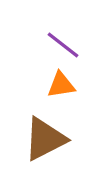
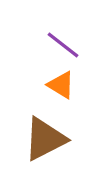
orange triangle: rotated 40 degrees clockwise
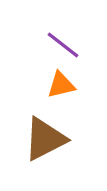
orange triangle: rotated 44 degrees counterclockwise
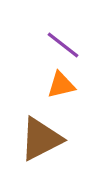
brown triangle: moved 4 px left
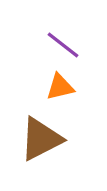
orange triangle: moved 1 px left, 2 px down
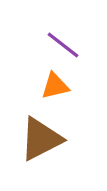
orange triangle: moved 5 px left, 1 px up
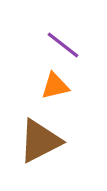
brown triangle: moved 1 px left, 2 px down
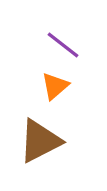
orange triangle: rotated 28 degrees counterclockwise
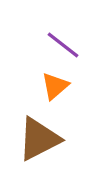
brown triangle: moved 1 px left, 2 px up
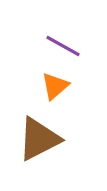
purple line: moved 1 px down; rotated 9 degrees counterclockwise
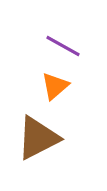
brown triangle: moved 1 px left, 1 px up
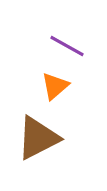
purple line: moved 4 px right
